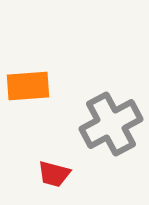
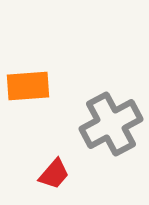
red trapezoid: rotated 64 degrees counterclockwise
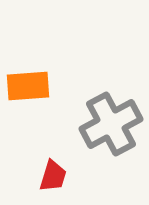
red trapezoid: moved 1 px left, 2 px down; rotated 24 degrees counterclockwise
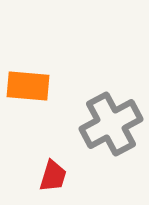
orange rectangle: rotated 9 degrees clockwise
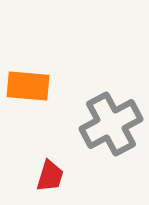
red trapezoid: moved 3 px left
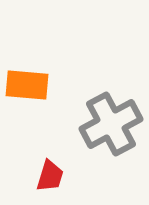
orange rectangle: moved 1 px left, 1 px up
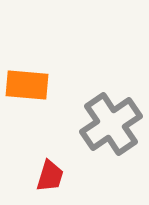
gray cross: rotated 6 degrees counterclockwise
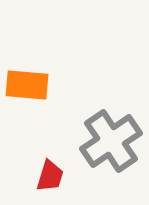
gray cross: moved 17 px down
